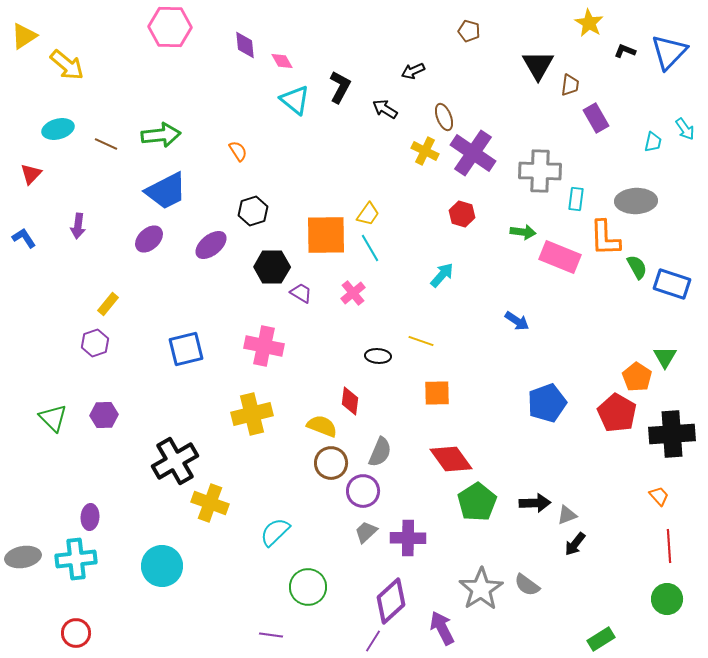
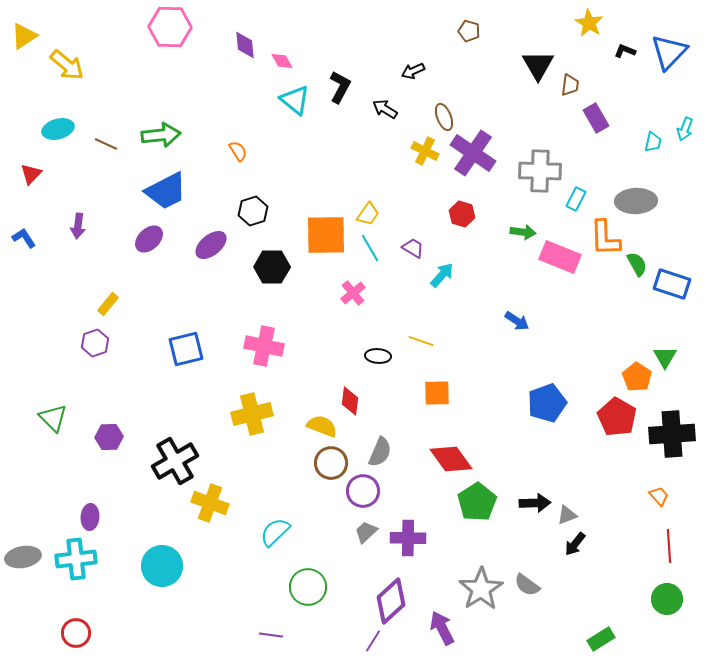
cyan arrow at (685, 129): rotated 55 degrees clockwise
cyan rectangle at (576, 199): rotated 20 degrees clockwise
green semicircle at (637, 267): moved 3 px up
purple trapezoid at (301, 293): moved 112 px right, 45 px up
red pentagon at (617, 413): moved 4 px down
purple hexagon at (104, 415): moved 5 px right, 22 px down
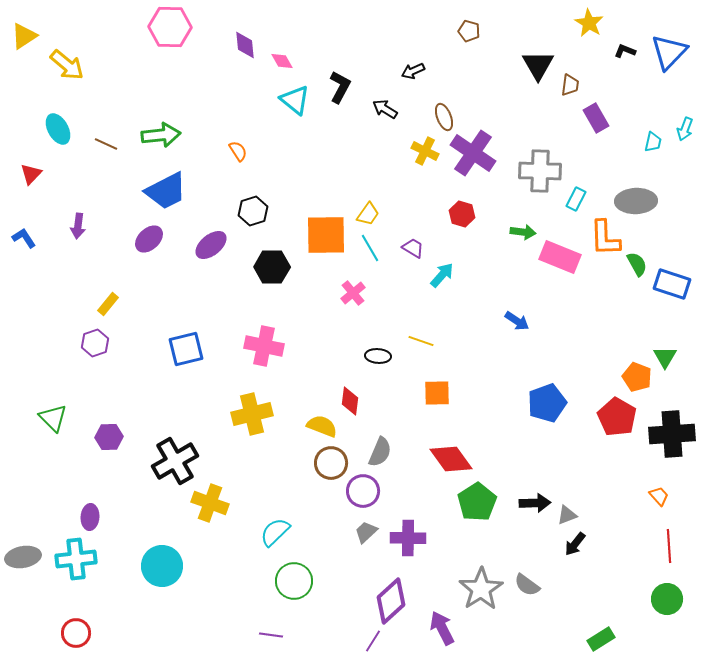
cyan ellipse at (58, 129): rotated 76 degrees clockwise
orange pentagon at (637, 377): rotated 12 degrees counterclockwise
green circle at (308, 587): moved 14 px left, 6 px up
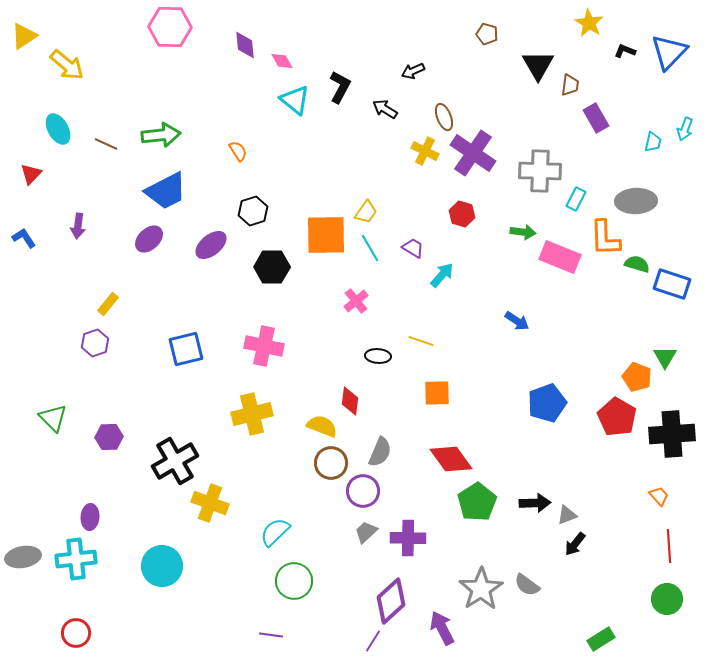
brown pentagon at (469, 31): moved 18 px right, 3 px down
yellow trapezoid at (368, 214): moved 2 px left, 2 px up
green semicircle at (637, 264): rotated 45 degrees counterclockwise
pink cross at (353, 293): moved 3 px right, 8 px down
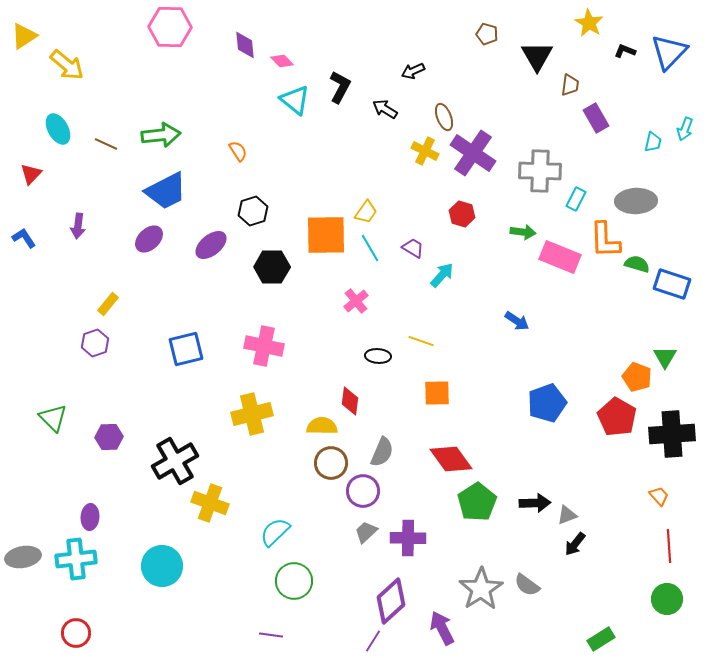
pink diamond at (282, 61): rotated 15 degrees counterclockwise
black triangle at (538, 65): moved 1 px left, 9 px up
orange L-shape at (605, 238): moved 2 px down
yellow semicircle at (322, 426): rotated 20 degrees counterclockwise
gray semicircle at (380, 452): moved 2 px right
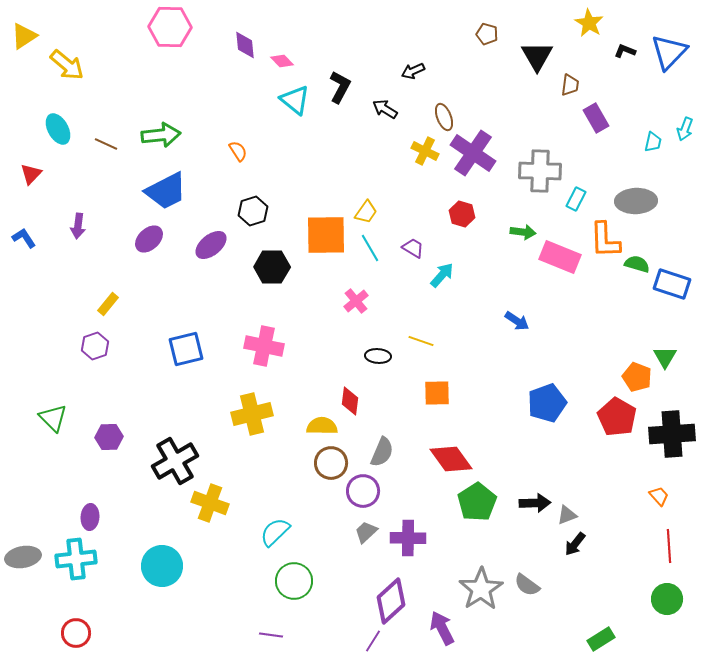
purple hexagon at (95, 343): moved 3 px down
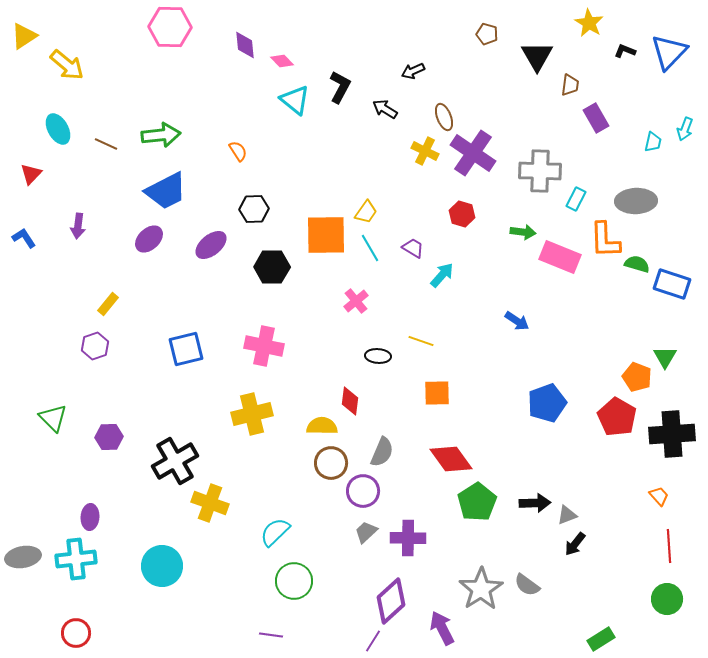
black hexagon at (253, 211): moved 1 px right, 2 px up; rotated 16 degrees clockwise
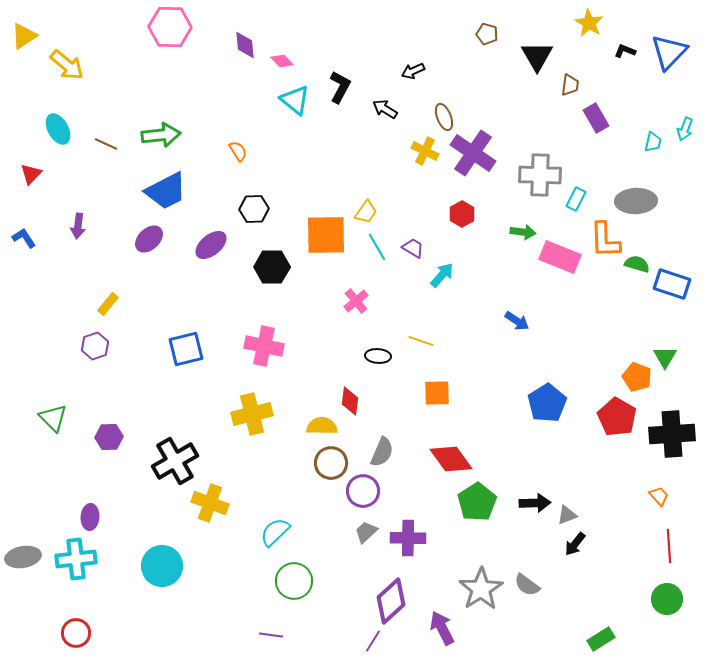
gray cross at (540, 171): moved 4 px down
red hexagon at (462, 214): rotated 15 degrees clockwise
cyan line at (370, 248): moved 7 px right, 1 px up
blue pentagon at (547, 403): rotated 12 degrees counterclockwise
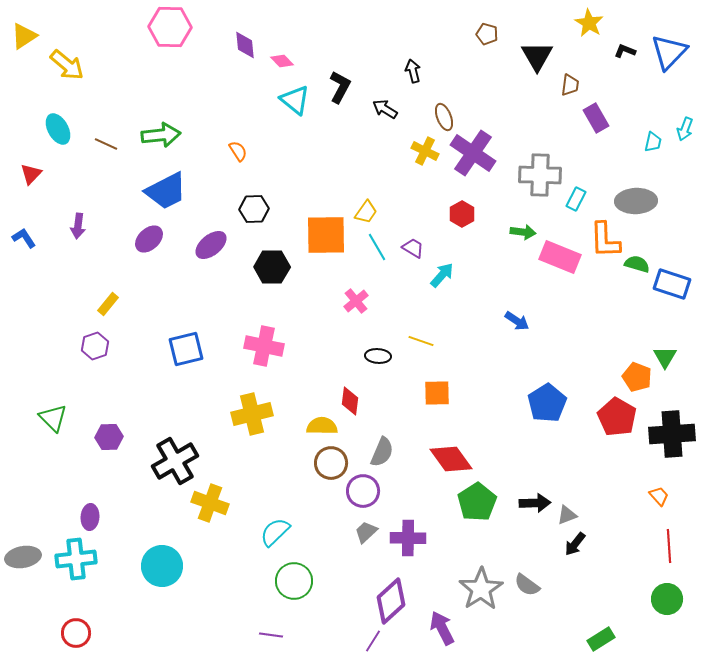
black arrow at (413, 71): rotated 100 degrees clockwise
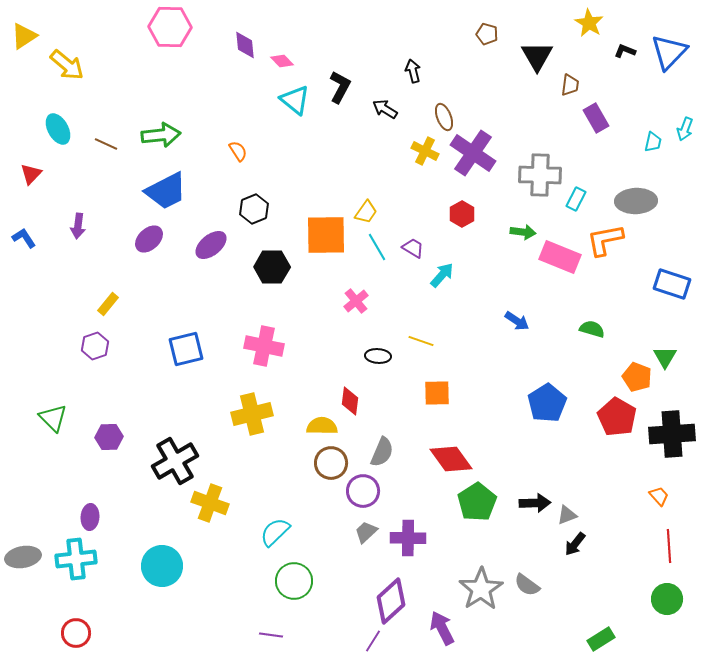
black hexagon at (254, 209): rotated 20 degrees counterclockwise
orange L-shape at (605, 240): rotated 81 degrees clockwise
green semicircle at (637, 264): moved 45 px left, 65 px down
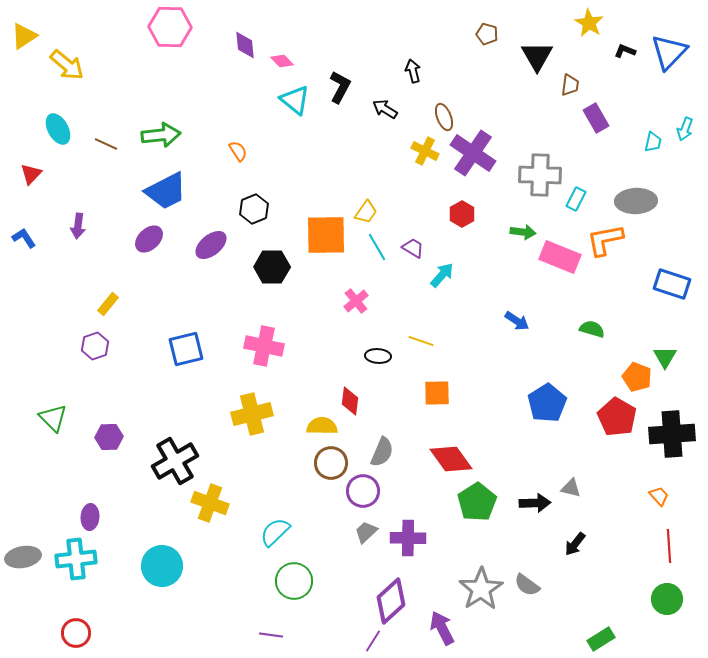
gray triangle at (567, 515): moved 4 px right, 27 px up; rotated 35 degrees clockwise
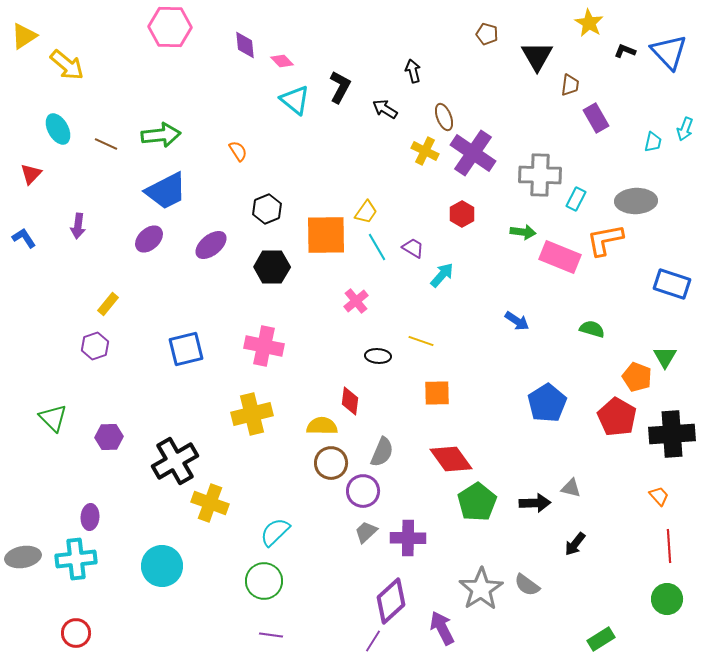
blue triangle at (669, 52): rotated 27 degrees counterclockwise
black hexagon at (254, 209): moved 13 px right
green circle at (294, 581): moved 30 px left
